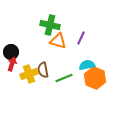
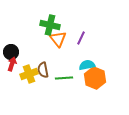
orange triangle: moved 2 px up; rotated 36 degrees clockwise
green line: rotated 18 degrees clockwise
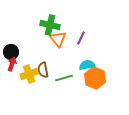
green line: rotated 12 degrees counterclockwise
